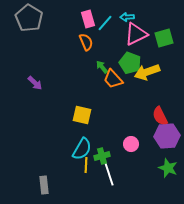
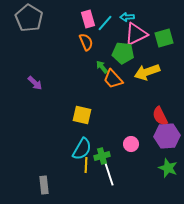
green pentagon: moved 7 px left, 10 px up; rotated 15 degrees counterclockwise
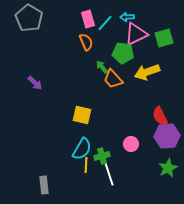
green star: rotated 24 degrees clockwise
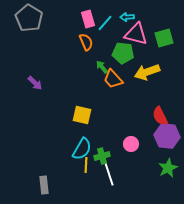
pink triangle: rotated 40 degrees clockwise
purple hexagon: rotated 10 degrees clockwise
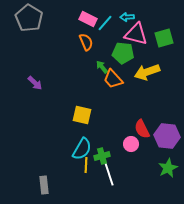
pink rectangle: rotated 48 degrees counterclockwise
red semicircle: moved 18 px left, 13 px down
